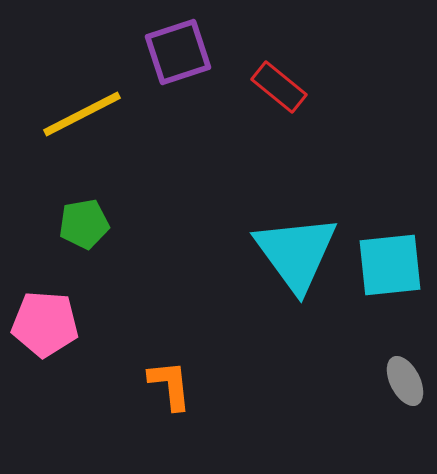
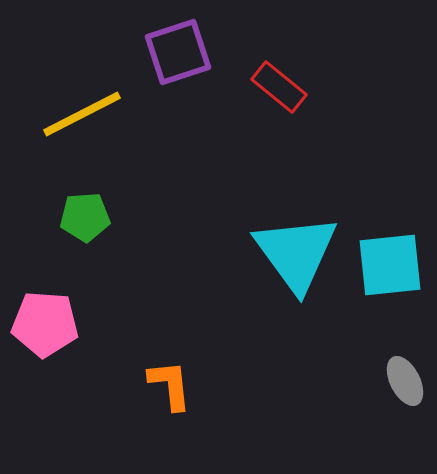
green pentagon: moved 1 px right, 7 px up; rotated 6 degrees clockwise
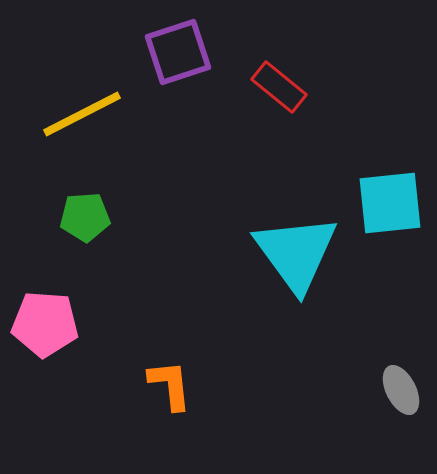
cyan square: moved 62 px up
gray ellipse: moved 4 px left, 9 px down
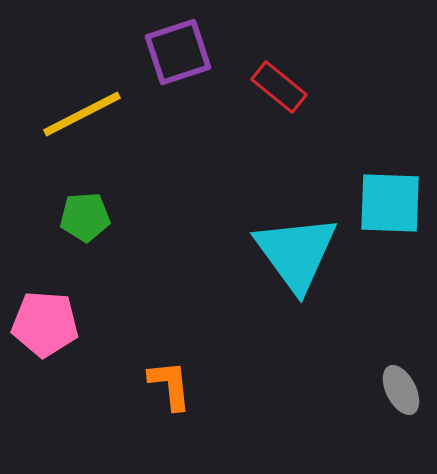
cyan square: rotated 8 degrees clockwise
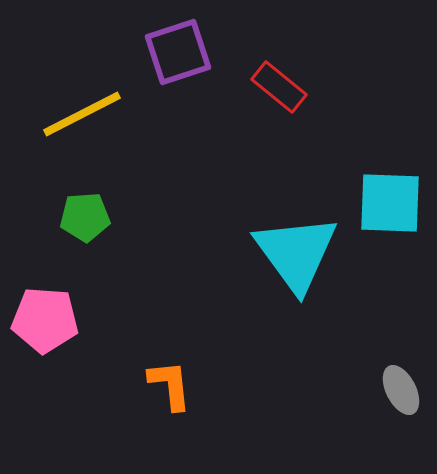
pink pentagon: moved 4 px up
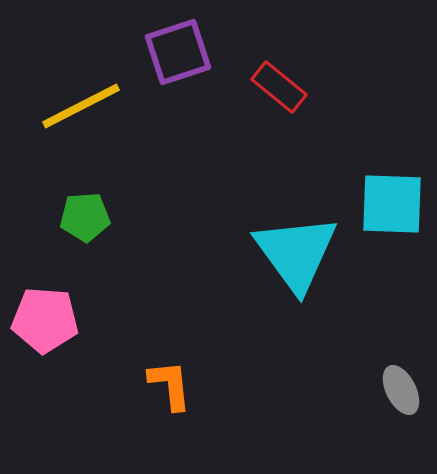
yellow line: moved 1 px left, 8 px up
cyan square: moved 2 px right, 1 px down
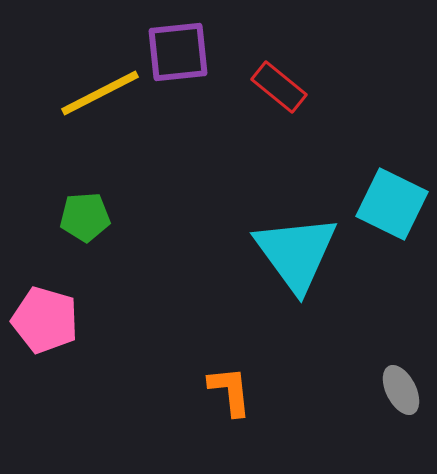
purple square: rotated 12 degrees clockwise
yellow line: moved 19 px right, 13 px up
cyan square: rotated 24 degrees clockwise
pink pentagon: rotated 12 degrees clockwise
orange L-shape: moved 60 px right, 6 px down
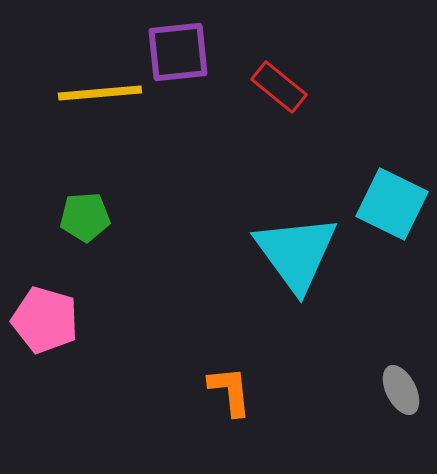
yellow line: rotated 22 degrees clockwise
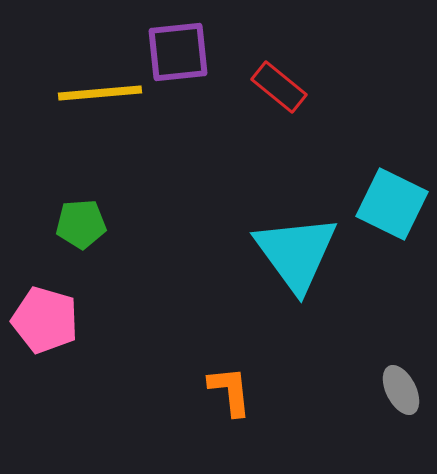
green pentagon: moved 4 px left, 7 px down
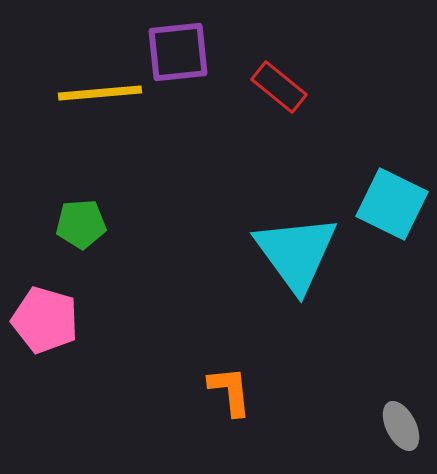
gray ellipse: moved 36 px down
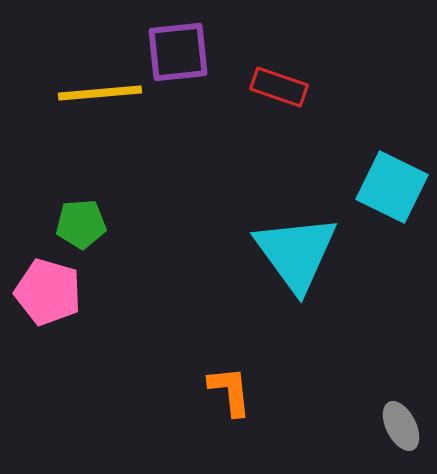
red rectangle: rotated 20 degrees counterclockwise
cyan square: moved 17 px up
pink pentagon: moved 3 px right, 28 px up
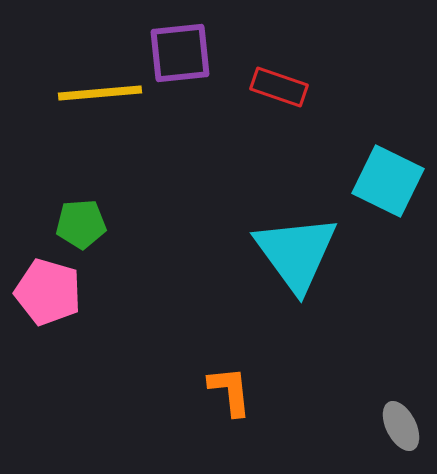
purple square: moved 2 px right, 1 px down
cyan square: moved 4 px left, 6 px up
